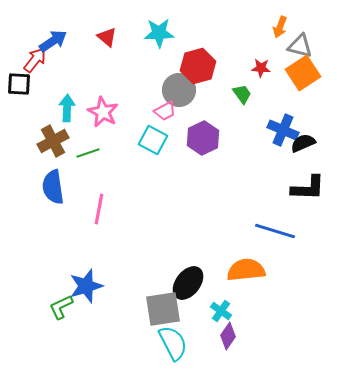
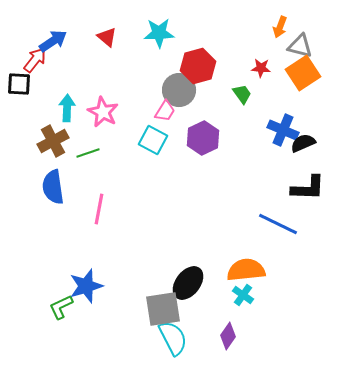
pink trapezoid: rotated 30 degrees counterclockwise
blue line: moved 3 px right, 7 px up; rotated 9 degrees clockwise
cyan cross: moved 22 px right, 16 px up
cyan semicircle: moved 5 px up
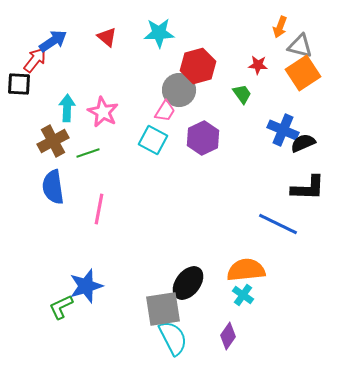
red star: moved 3 px left, 3 px up
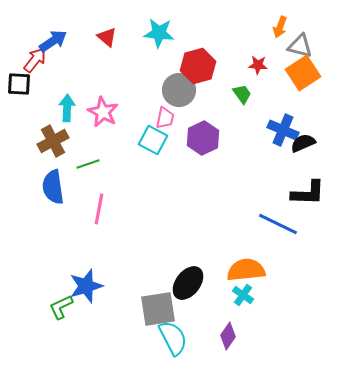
cyan star: rotated 8 degrees clockwise
pink trapezoid: moved 7 px down; rotated 20 degrees counterclockwise
green line: moved 11 px down
black L-shape: moved 5 px down
gray square: moved 5 px left
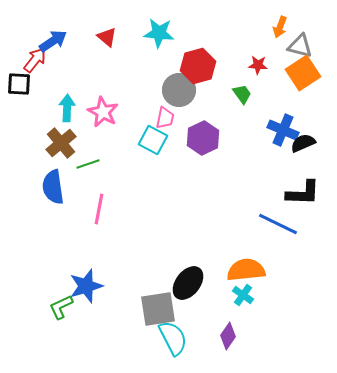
brown cross: moved 8 px right, 2 px down; rotated 12 degrees counterclockwise
black L-shape: moved 5 px left
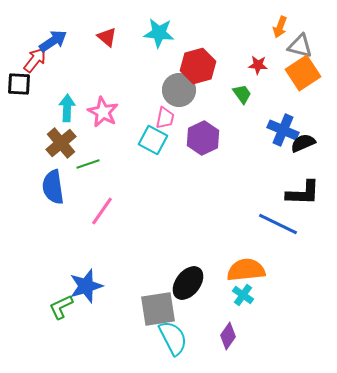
pink line: moved 3 px right, 2 px down; rotated 24 degrees clockwise
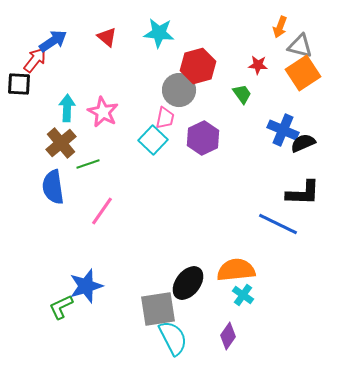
cyan square: rotated 16 degrees clockwise
orange semicircle: moved 10 px left
